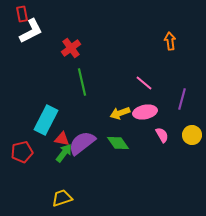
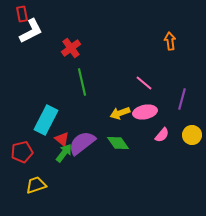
pink semicircle: rotated 70 degrees clockwise
red triangle: rotated 28 degrees clockwise
yellow trapezoid: moved 26 px left, 13 px up
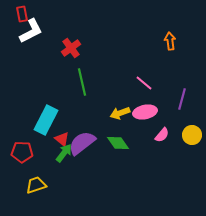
red pentagon: rotated 15 degrees clockwise
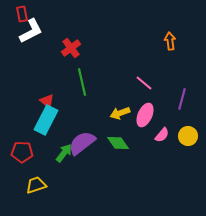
pink ellipse: moved 3 px down; rotated 55 degrees counterclockwise
yellow circle: moved 4 px left, 1 px down
red triangle: moved 15 px left, 38 px up
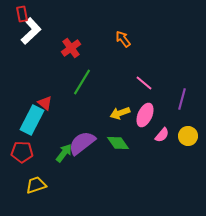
white L-shape: rotated 16 degrees counterclockwise
orange arrow: moved 47 px left, 2 px up; rotated 30 degrees counterclockwise
green line: rotated 44 degrees clockwise
red triangle: moved 2 px left, 2 px down
cyan rectangle: moved 14 px left
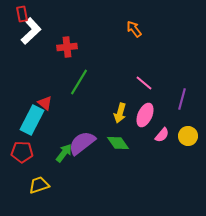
orange arrow: moved 11 px right, 10 px up
red cross: moved 4 px left, 1 px up; rotated 30 degrees clockwise
green line: moved 3 px left
yellow arrow: rotated 54 degrees counterclockwise
yellow trapezoid: moved 3 px right
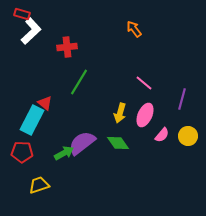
red rectangle: rotated 63 degrees counterclockwise
green arrow: rotated 24 degrees clockwise
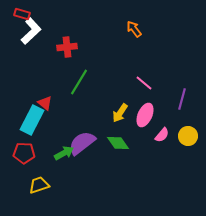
yellow arrow: rotated 18 degrees clockwise
red pentagon: moved 2 px right, 1 px down
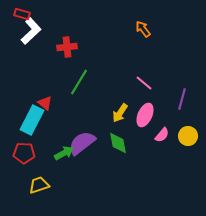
orange arrow: moved 9 px right
green diamond: rotated 25 degrees clockwise
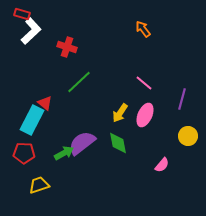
red cross: rotated 24 degrees clockwise
green line: rotated 16 degrees clockwise
pink semicircle: moved 30 px down
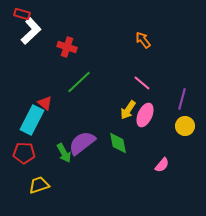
orange arrow: moved 11 px down
pink line: moved 2 px left
yellow arrow: moved 8 px right, 3 px up
yellow circle: moved 3 px left, 10 px up
green arrow: rotated 90 degrees clockwise
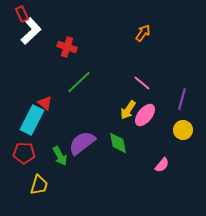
red rectangle: rotated 49 degrees clockwise
orange arrow: moved 7 px up; rotated 72 degrees clockwise
pink ellipse: rotated 15 degrees clockwise
yellow circle: moved 2 px left, 4 px down
green arrow: moved 4 px left, 3 px down
yellow trapezoid: rotated 125 degrees clockwise
